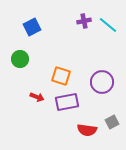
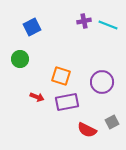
cyan line: rotated 18 degrees counterclockwise
red semicircle: rotated 18 degrees clockwise
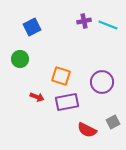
gray square: moved 1 px right
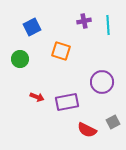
cyan line: rotated 66 degrees clockwise
orange square: moved 25 px up
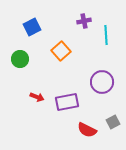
cyan line: moved 2 px left, 10 px down
orange square: rotated 30 degrees clockwise
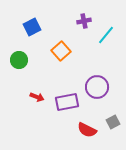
cyan line: rotated 42 degrees clockwise
green circle: moved 1 px left, 1 px down
purple circle: moved 5 px left, 5 px down
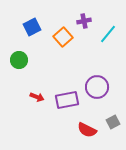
cyan line: moved 2 px right, 1 px up
orange square: moved 2 px right, 14 px up
purple rectangle: moved 2 px up
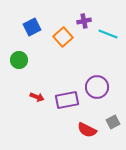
cyan line: rotated 72 degrees clockwise
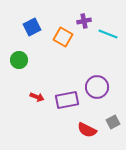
orange square: rotated 18 degrees counterclockwise
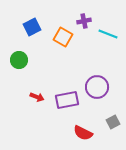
red semicircle: moved 4 px left, 3 px down
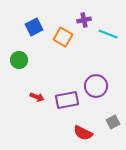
purple cross: moved 1 px up
blue square: moved 2 px right
purple circle: moved 1 px left, 1 px up
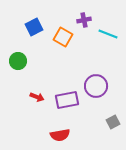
green circle: moved 1 px left, 1 px down
red semicircle: moved 23 px left, 2 px down; rotated 36 degrees counterclockwise
